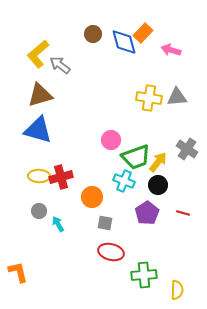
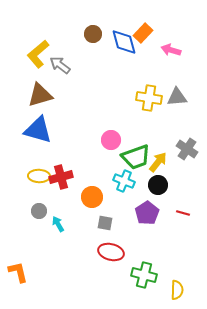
green cross: rotated 20 degrees clockwise
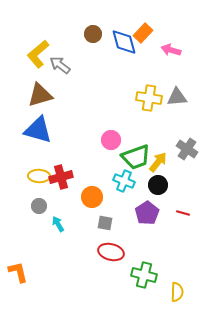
gray circle: moved 5 px up
yellow semicircle: moved 2 px down
